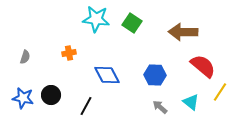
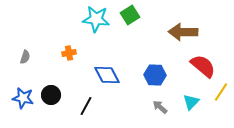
green square: moved 2 px left, 8 px up; rotated 24 degrees clockwise
yellow line: moved 1 px right
cyan triangle: rotated 36 degrees clockwise
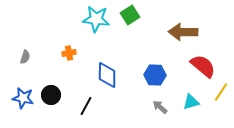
blue diamond: rotated 28 degrees clockwise
cyan triangle: rotated 30 degrees clockwise
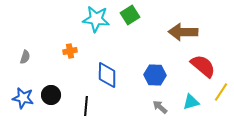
orange cross: moved 1 px right, 2 px up
black line: rotated 24 degrees counterclockwise
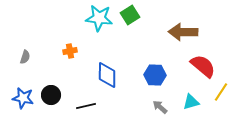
cyan star: moved 3 px right, 1 px up
black line: rotated 72 degrees clockwise
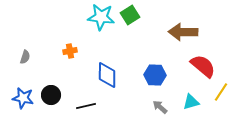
cyan star: moved 2 px right, 1 px up
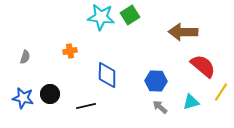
blue hexagon: moved 1 px right, 6 px down
black circle: moved 1 px left, 1 px up
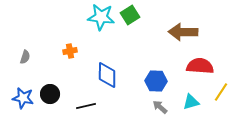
red semicircle: moved 3 px left; rotated 36 degrees counterclockwise
